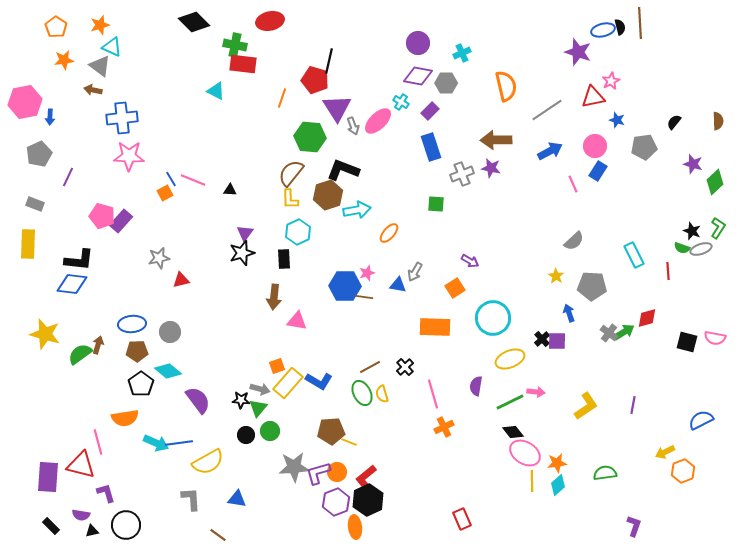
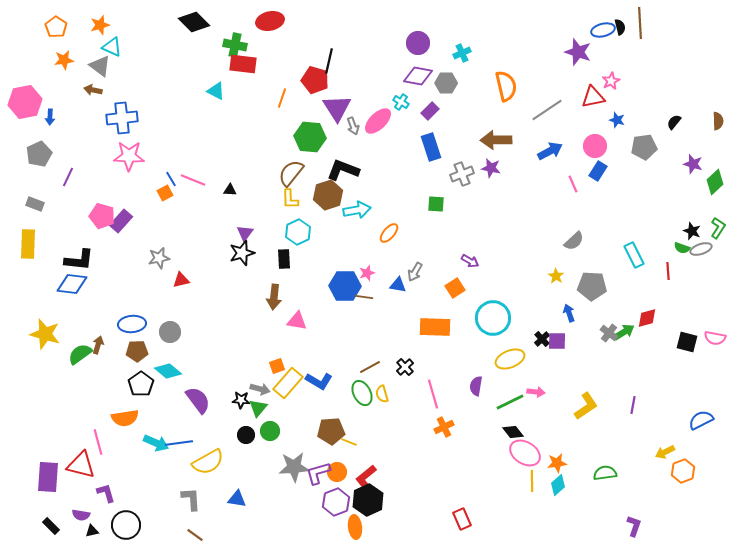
brown line at (218, 535): moved 23 px left
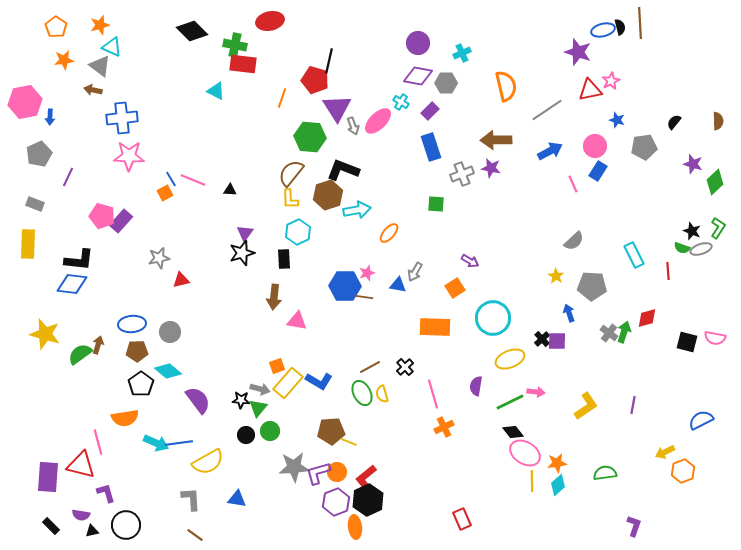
black diamond at (194, 22): moved 2 px left, 9 px down
red triangle at (593, 97): moved 3 px left, 7 px up
green arrow at (624, 332): rotated 40 degrees counterclockwise
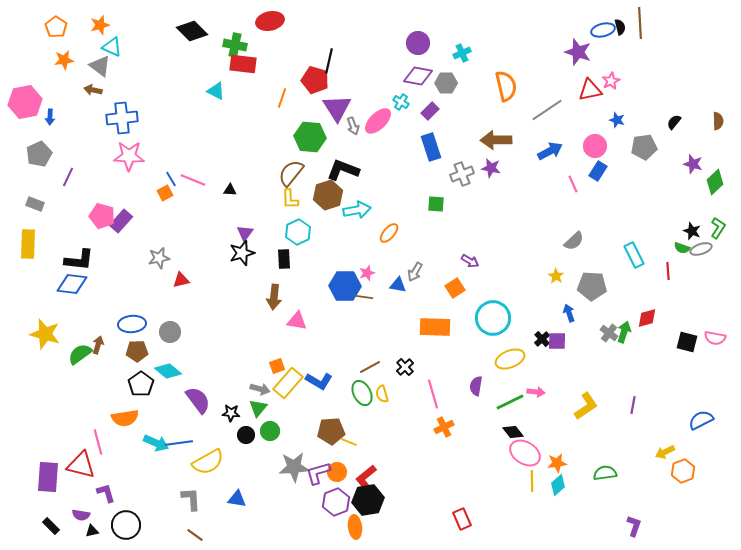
black star at (241, 400): moved 10 px left, 13 px down
black hexagon at (368, 500): rotated 16 degrees clockwise
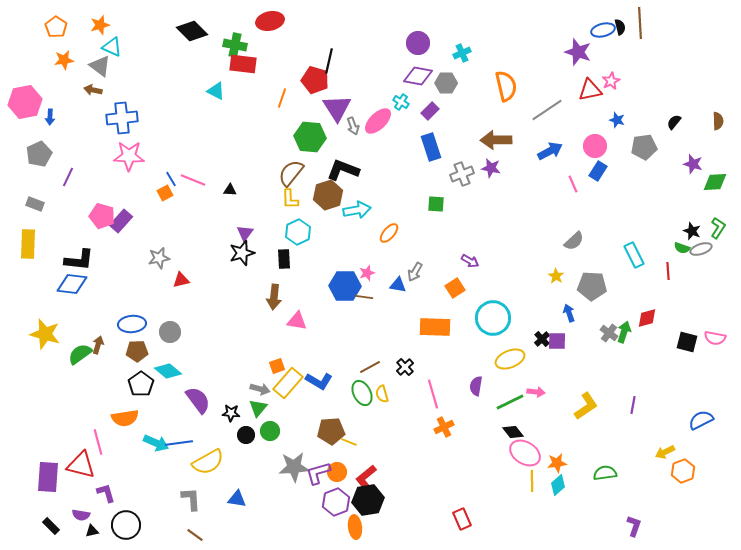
green diamond at (715, 182): rotated 40 degrees clockwise
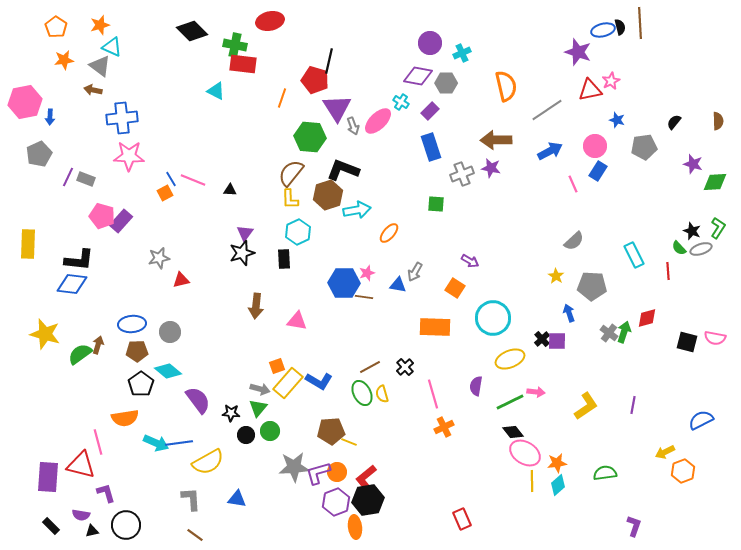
purple circle at (418, 43): moved 12 px right
gray rectangle at (35, 204): moved 51 px right, 25 px up
green semicircle at (682, 248): moved 3 px left; rotated 28 degrees clockwise
blue hexagon at (345, 286): moved 1 px left, 3 px up
orange square at (455, 288): rotated 24 degrees counterclockwise
brown arrow at (274, 297): moved 18 px left, 9 px down
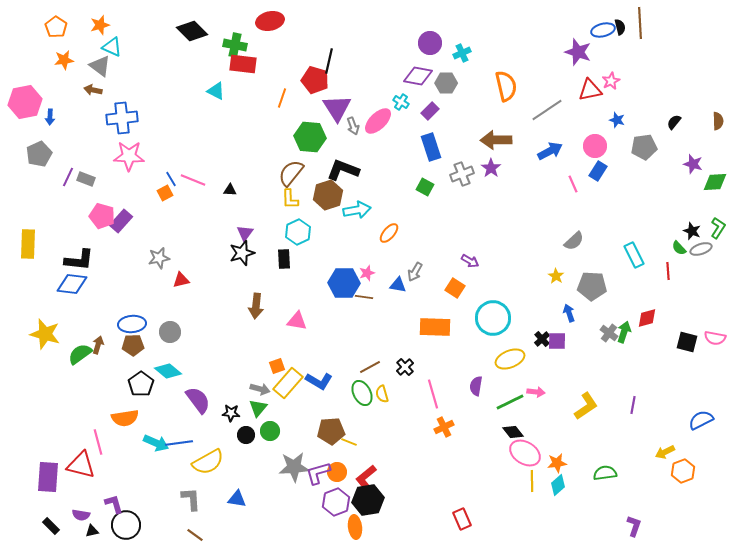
purple star at (491, 168): rotated 24 degrees clockwise
green square at (436, 204): moved 11 px left, 17 px up; rotated 24 degrees clockwise
brown pentagon at (137, 351): moved 4 px left, 6 px up
purple L-shape at (106, 493): moved 8 px right, 11 px down
